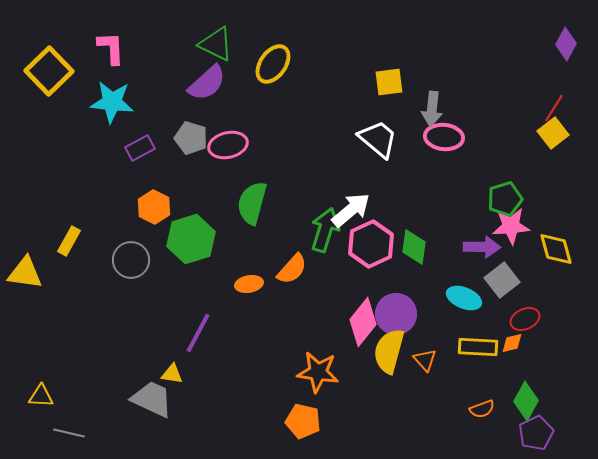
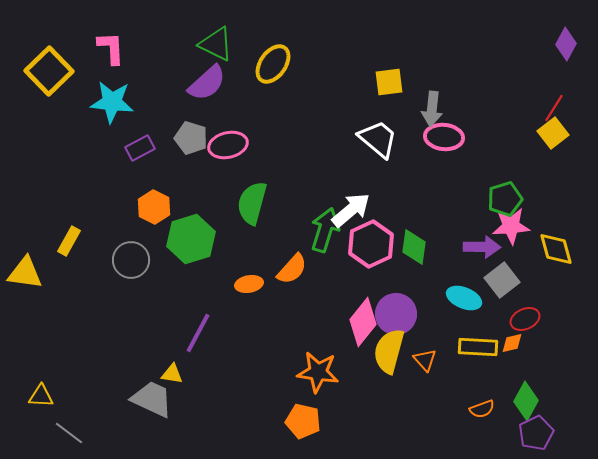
gray line at (69, 433): rotated 24 degrees clockwise
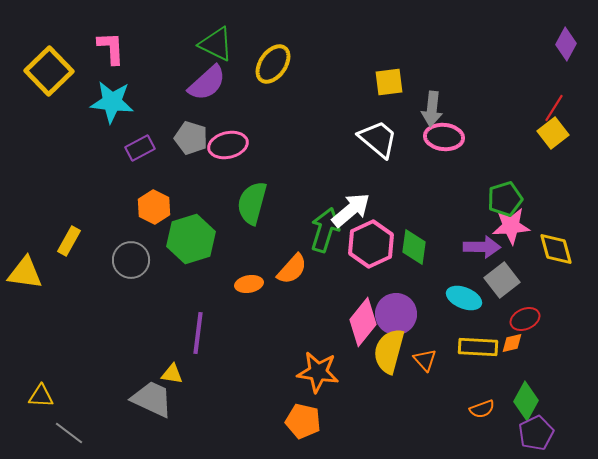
purple line at (198, 333): rotated 21 degrees counterclockwise
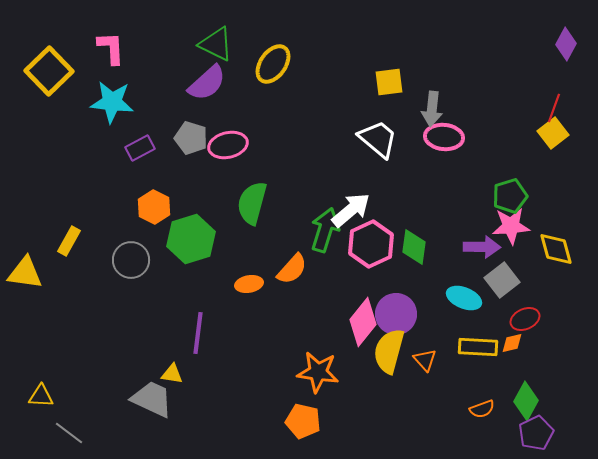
red line at (554, 108): rotated 12 degrees counterclockwise
green pentagon at (505, 199): moved 5 px right, 3 px up
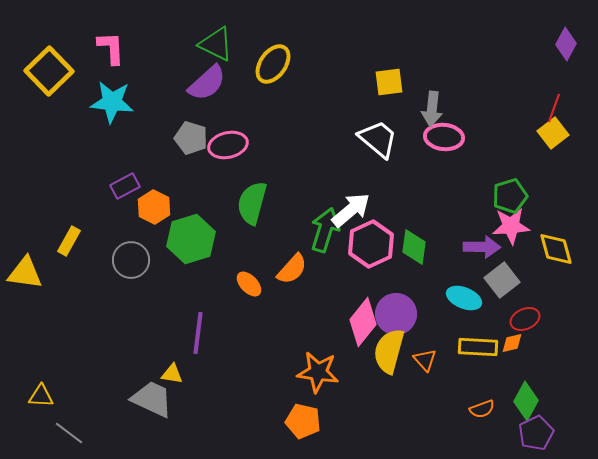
purple rectangle at (140, 148): moved 15 px left, 38 px down
orange ellipse at (249, 284): rotated 56 degrees clockwise
